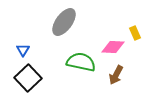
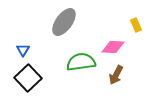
yellow rectangle: moved 1 px right, 8 px up
green semicircle: rotated 20 degrees counterclockwise
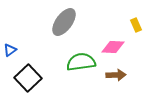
blue triangle: moved 13 px left; rotated 24 degrees clockwise
brown arrow: rotated 120 degrees counterclockwise
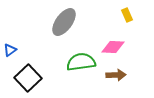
yellow rectangle: moved 9 px left, 10 px up
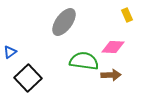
blue triangle: moved 2 px down
green semicircle: moved 3 px right, 1 px up; rotated 16 degrees clockwise
brown arrow: moved 5 px left
